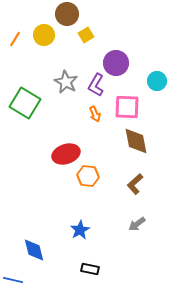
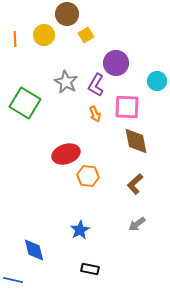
orange line: rotated 35 degrees counterclockwise
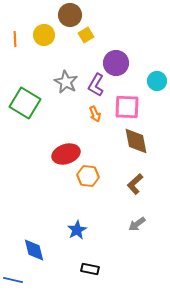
brown circle: moved 3 px right, 1 px down
blue star: moved 3 px left
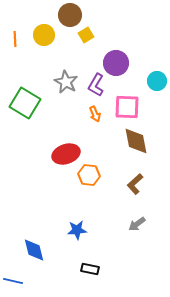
orange hexagon: moved 1 px right, 1 px up
blue star: rotated 24 degrees clockwise
blue line: moved 1 px down
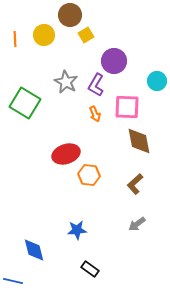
purple circle: moved 2 px left, 2 px up
brown diamond: moved 3 px right
black rectangle: rotated 24 degrees clockwise
